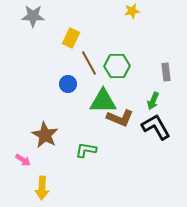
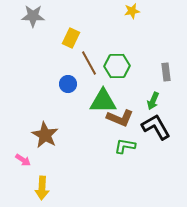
green L-shape: moved 39 px right, 4 px up
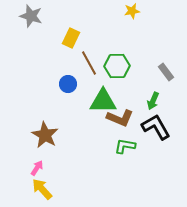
gray star: moved 2 px left; rotated 15 degrees clockwise
gray rectangle: rotated 30 degrees counterclockwise
pink arrow: moved 14 px right, 8 px down; rotated 91 degrees counterclockwise
yellow arrow: moved 1 px down; rotated 135 degrees clockwise
